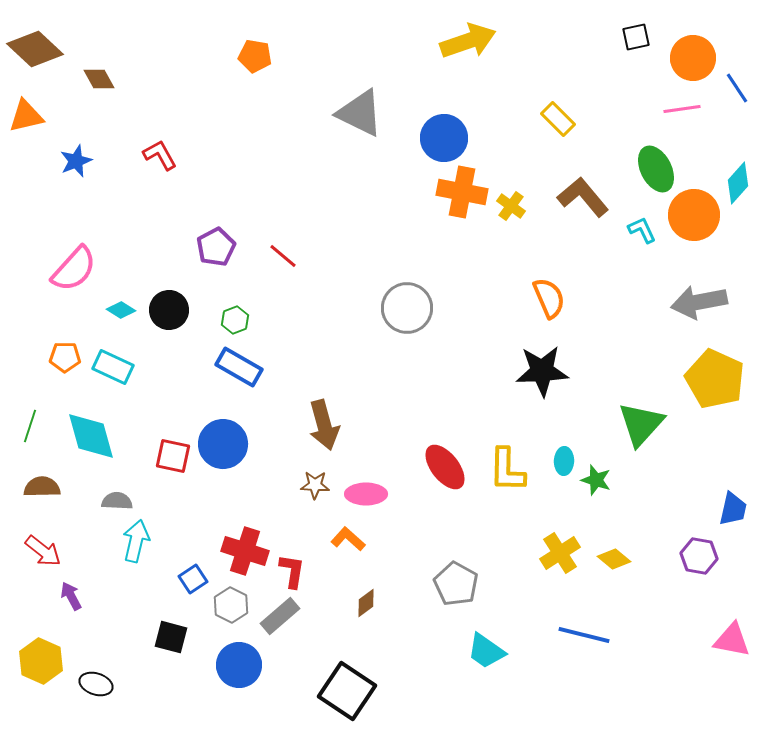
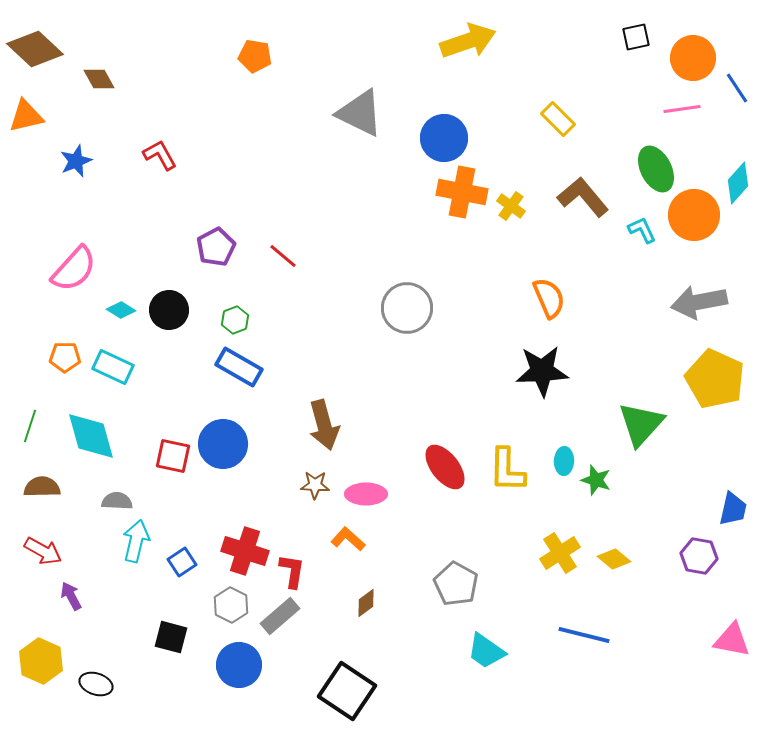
red arrow at (43, 551): rotated 9 degrees counterclockwise
blue square at (193, 579): moved 11 px left, 17 px up
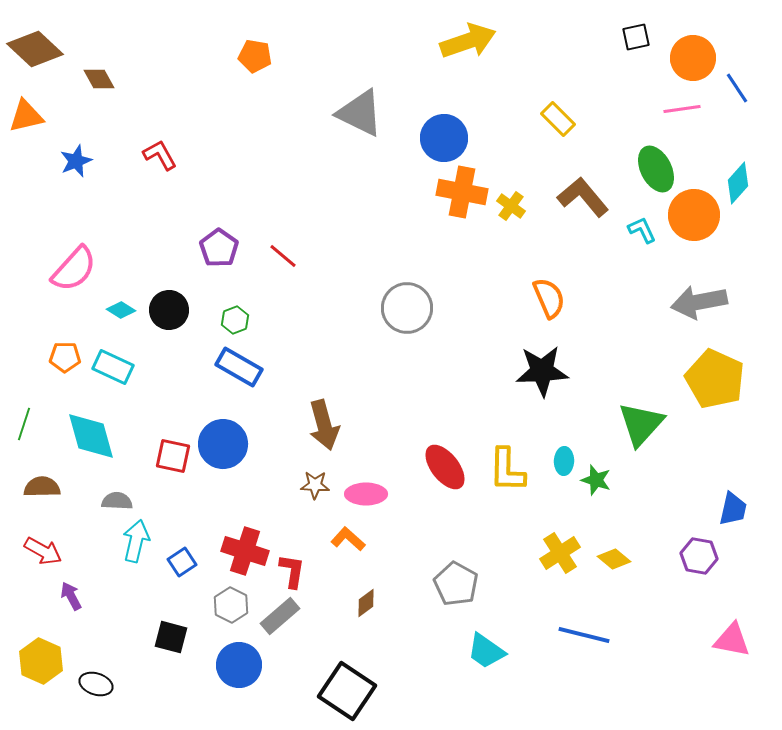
purple pentagon at (216, 247): moved 3 px right, 1 px down; rotated 9 degrees counterclockwise
green line at (30, 426): moved 6 px left, 2 px up
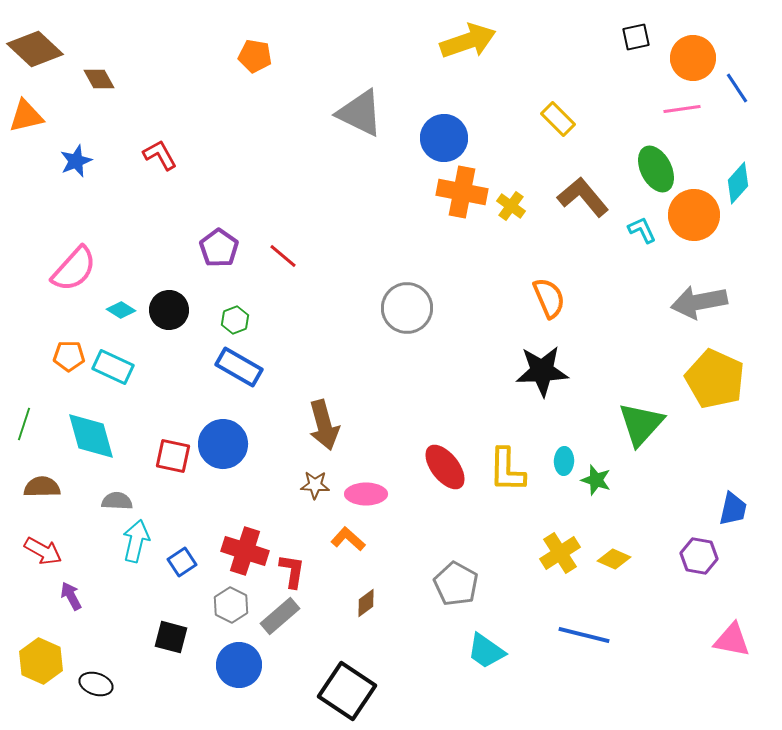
orange pentagon at (65, 357): moved 4 px right, 1 px up
yellow diamond at (614, 559): rotated 16 degrees counterclockwise
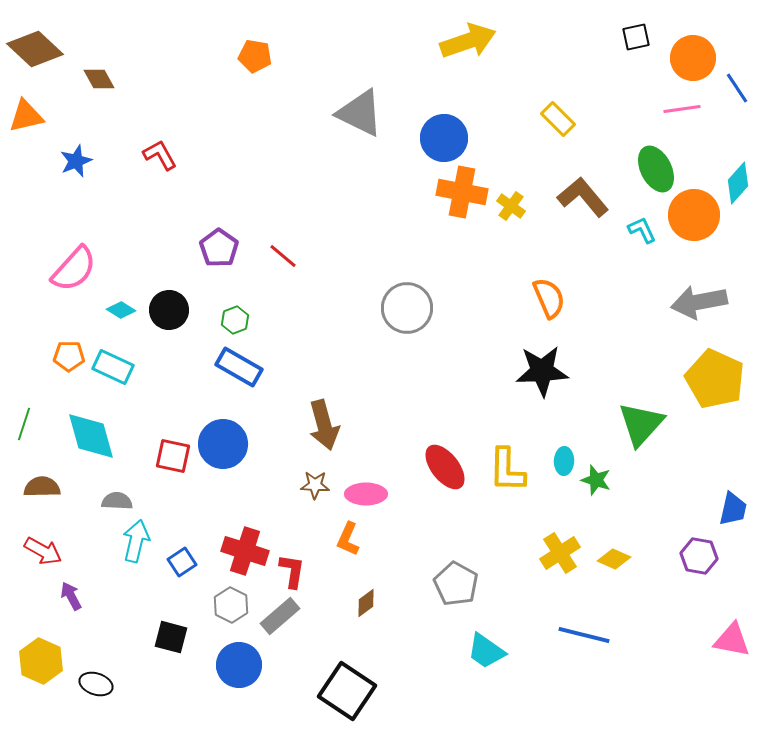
orange L-shape at (348, 539): rotated 108 degrees counterclockwise
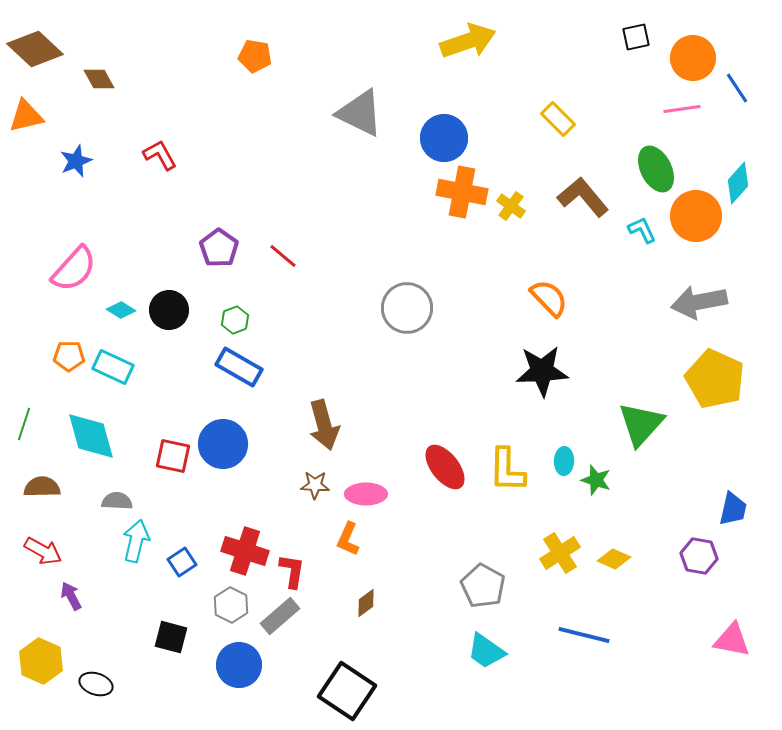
orange circle at (694, 215): moved 2 px right, 1 px down
orange semicircle at (549, 298): rotated 21 degrees counterclockwise
gray pentagon at (456, 584): moved 27 px right, 2 px down
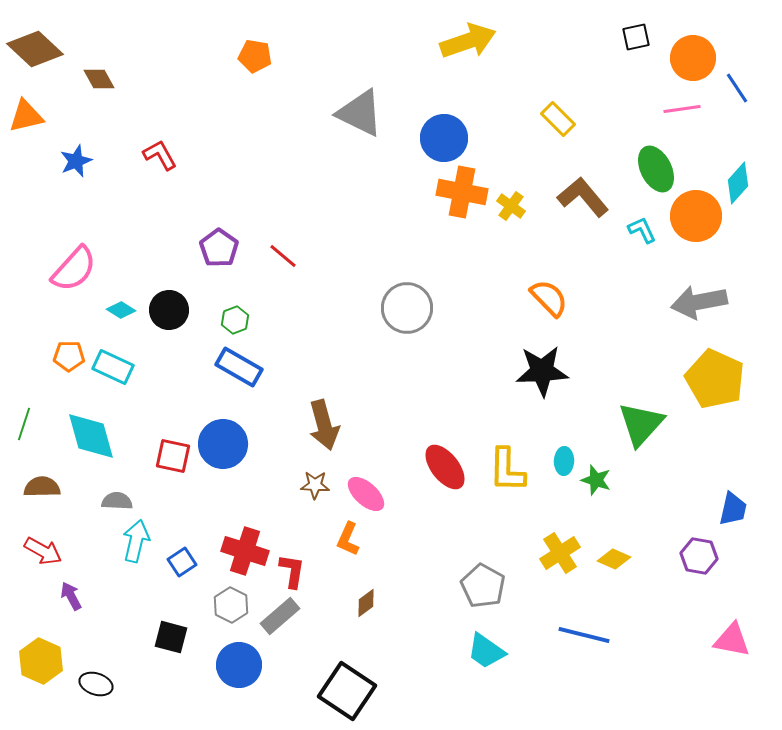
pink ellipse at (366, 494): rotated 42 degrees clockwise
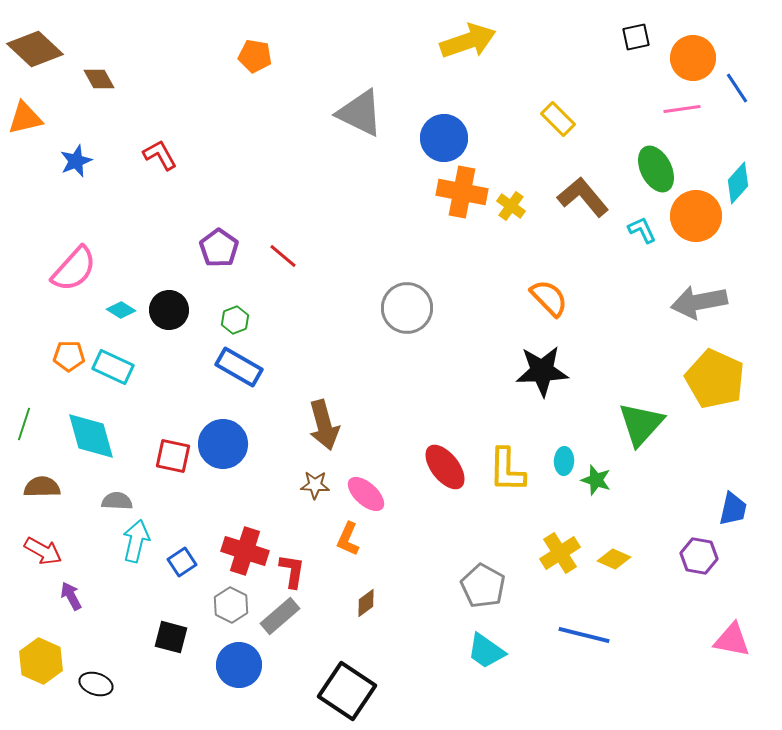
orange triangle at (26, 116): moved 1 px left, 2 px down
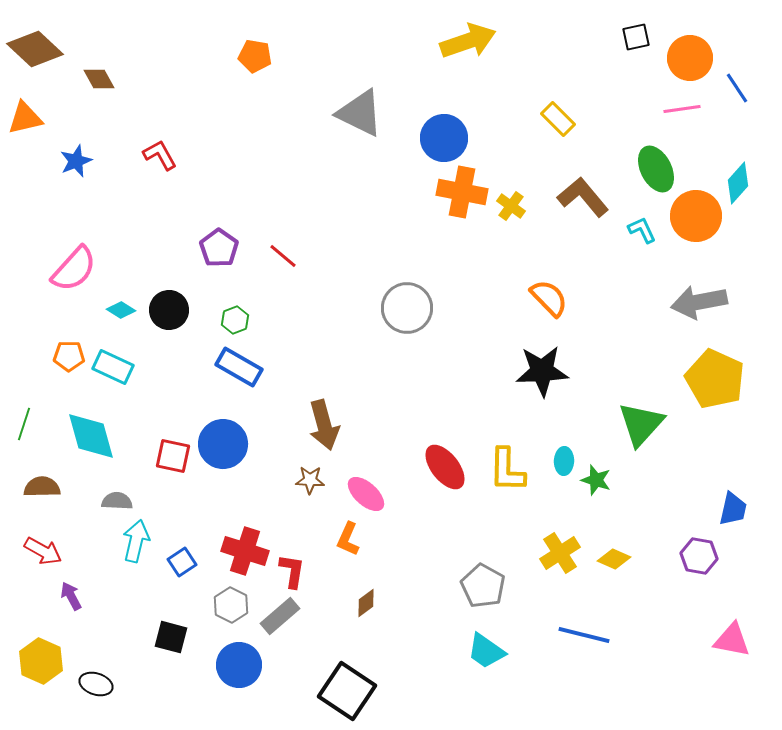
orange circle at (693, 58): moved 3 px left
brown star at (315, 485): moved 5 px left, 5 px up
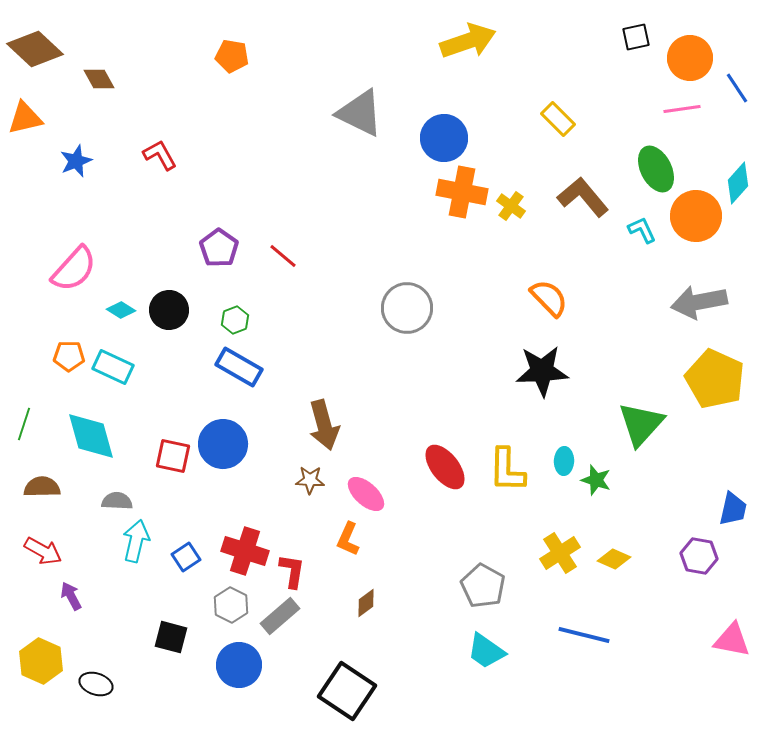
orange pentagon at (255, 56): moved 23 px left
blue square at (182, 562): moved 4 px right, 5 px up
